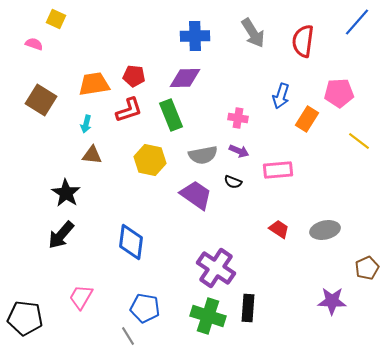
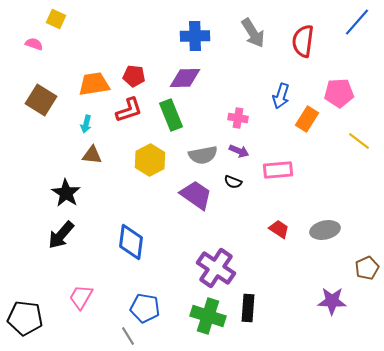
yellow hexagon: rotated 20 degrees clockwise
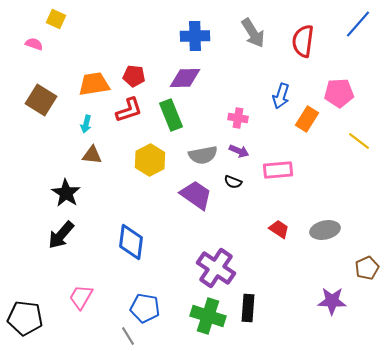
blue line: moved 1 px right, 2 px down
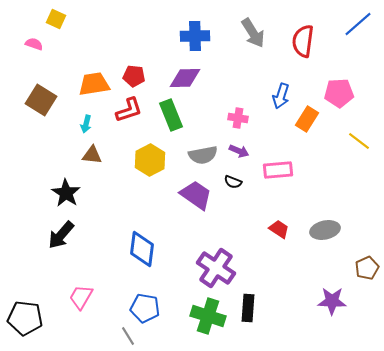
blue line: rotated 8 degrees clockwise
blue diamond: moved 11 px right, 7 px down
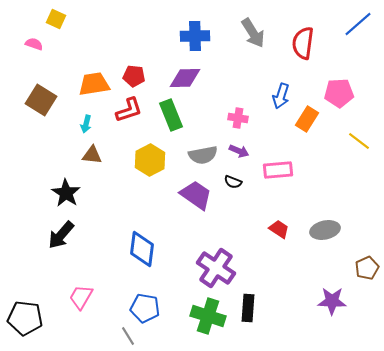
red semicircle: moved 2 px down
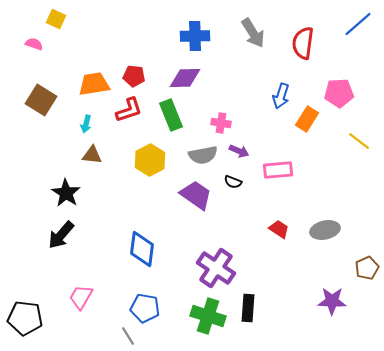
pink cross: moved 17 px left, 5 px down
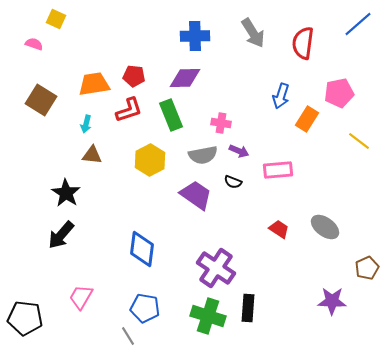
pink pentagon: rotated 8 degrees counterclockwise
gray ellipse: moved 3 px up; rotated 48 degrees clockwise
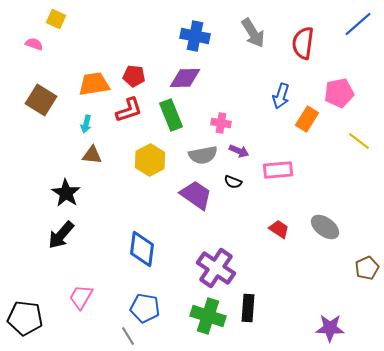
blue cross: rotated 12 degrees clockwise
purple star: moved 2 px left, 27 px down
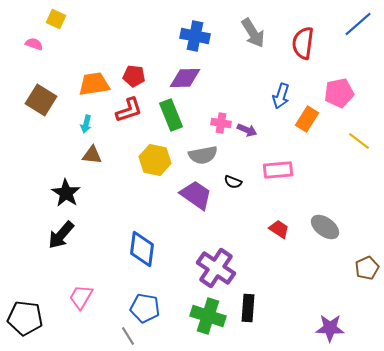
purple arrow: moved 8 px right, 21 px up
yellow hexagon: moved 5 px right; rotated 20 degrees counterclockwise
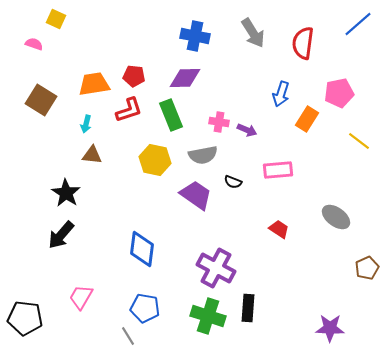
blue arrow: moved 2 px up
pink cross: moved 2 px left, 1 px up
gray ellipse: moved 11 px right, 10 px up
purple cross: rotated 6 degrees counterclockwise
